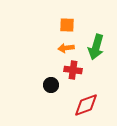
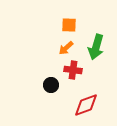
orange square: moved 2 px right
orange arrow: rotated 35 degrees counterclockwise
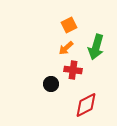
orange square: rotated 28 degrees counterclockwise
black circle: moved 1 px up
red diamond: rotated 8 degrees counterclockwise
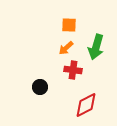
orange square: rotated 28 degrees clockwise
black circle: moved 11 px left, 3 px down
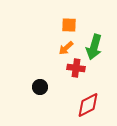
green arrow: moved 2 px left
red cross: moved 3 px right, 2 px up
red diamond: moved 2 px right
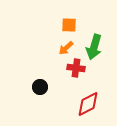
red diamond: moved 1 px up
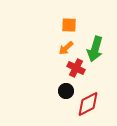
green arrow: moved 1 px right, 2 px down
red cross: rotated 18 degrees clockwise
black circle: moved 26 px right, 4 px down
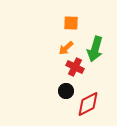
orange square: moved 2 px right, 2 px up
red cross: moved 1 px left, 1 px up
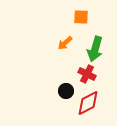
orange square: moved 10 px right, 6 px up
orange arrow: moved 1 px left, 5 px up
red cross: moved 12 px right, 7 px down
red diamond: moved 1 px up
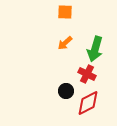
orange square: moved 16 px left, 5 px up
